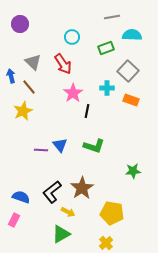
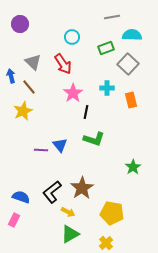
gray square: moved 7 px up
orange rectangle: rotated 56 degrees clockwise
black line: moved 1 px left, 1 px down
green L-shape: moved 7 px up
green star: moved 4 px up; rotated 28 degrees counterclockwise
green triangle: moved 9 px right
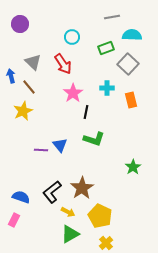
yellow pentagon: moved 12 px left, 3 px down; rotated 15 degrees clockwise
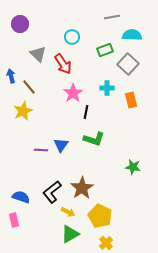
green rectangle: moved 1 px left, 2 px down
gray triangle: moved 5 px right, 8 px up
blue triangle: moved 1 px right; rotated 14 degrees clockwise
green star: rotated 28 degrees counterclockwise
pink rectangle: rotated 40 degrees counterclockwise
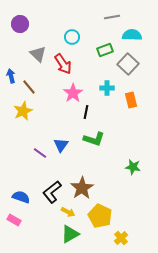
purple line: moved 1 px left, 3 px down; rotated 32 degrees clockwise
pink rectangle: rotated 48 degrees counterclockwise
yellow cross: moved 15 px right, 5 px up
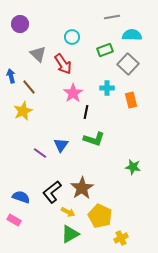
yellow cross: rotated 16 degrees clockwise
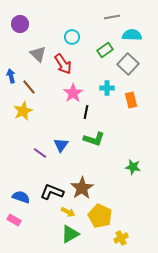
green rectangle: rotated 14 degrees counterclockwise
black L-shape: rotated 60 degrees clockwise
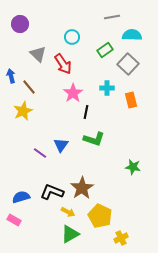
blue semicircle: rotated 36 degrees counterclockwise
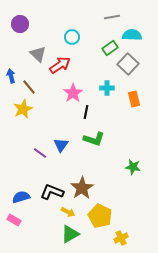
green rectangle: moved 5 px right, 2 px up
red arrow: moved 3 px left, 1 px down; rotated 90 degrees counterclockwise
orange rectangle: moved 3 px right, 1 px up
yellow star: moved 2 px up
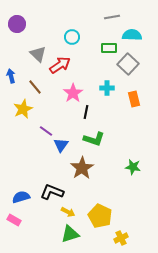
purple circle: moved 3 px left
green rectangle: moved 1 px left; rotated 35 degrees clockwise
brown line: moved 6 px right
purple line: moved 6 px right, 22 px up
brown star: moved 20 px up
green triangle: rotated 12 degrees clockwise
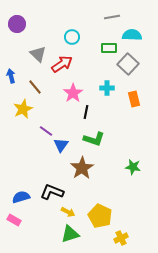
red arrow: moved 2 px right, 1 px up
